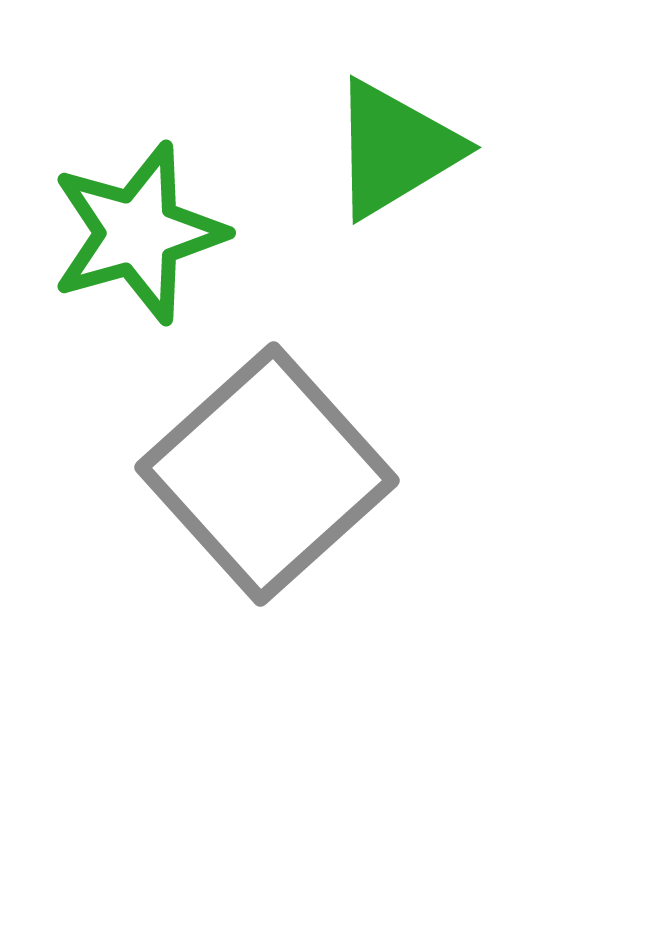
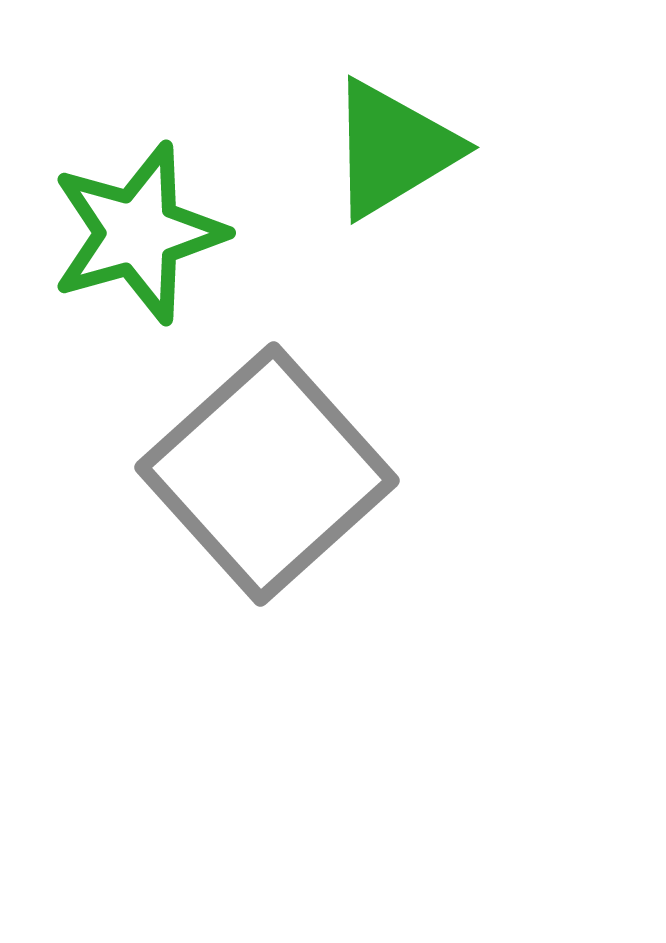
green triangle: moved 2 px left
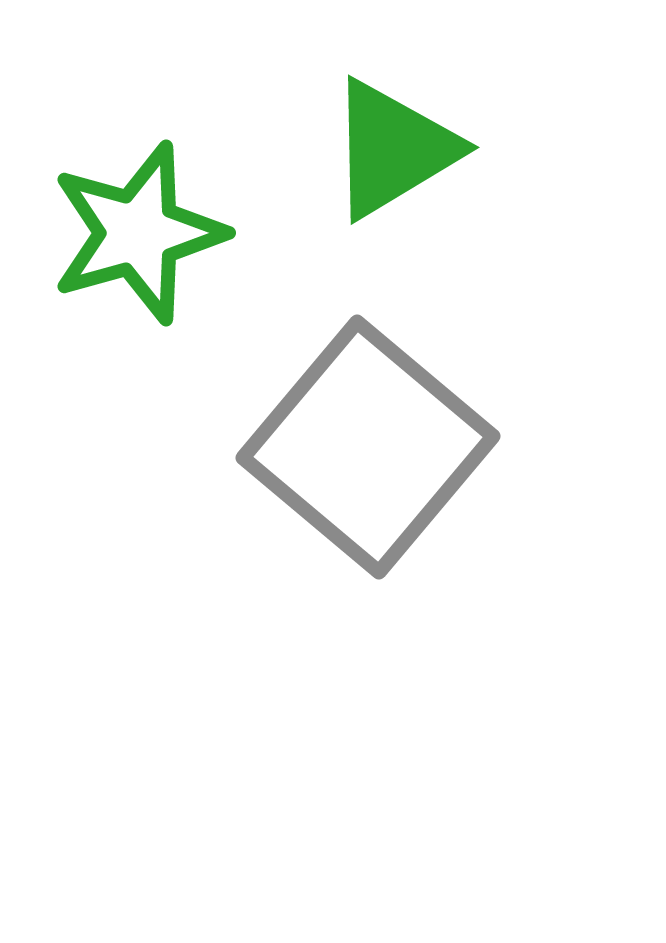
gray square: moved 101 px right, 27 px up; rotated 8 degrees counterclockwise
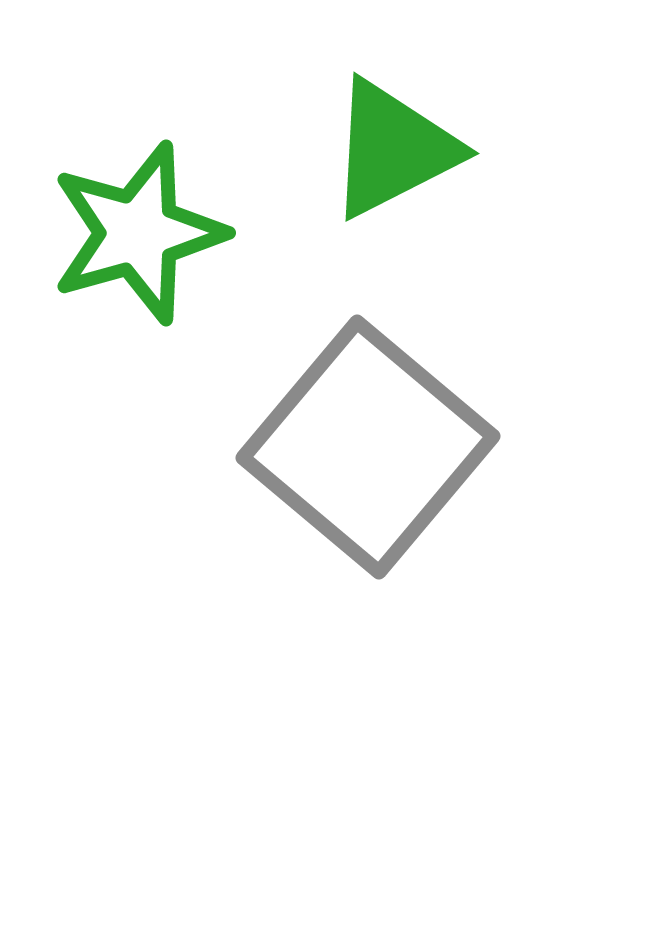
green triangle: rotated 4 degrees clockwise
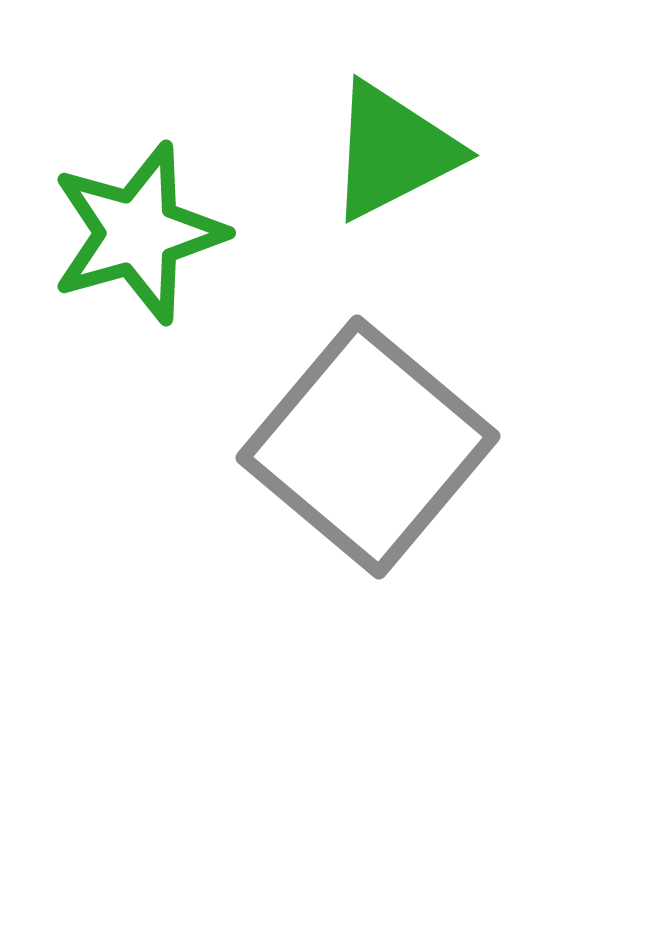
green triangle: moved 2 px down
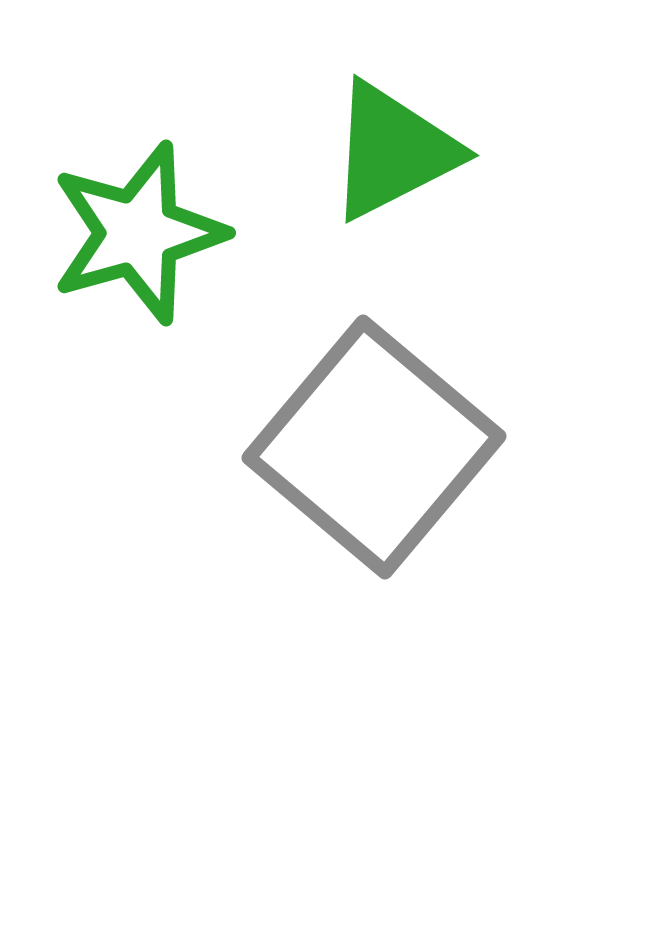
gray square: moved 6 px right
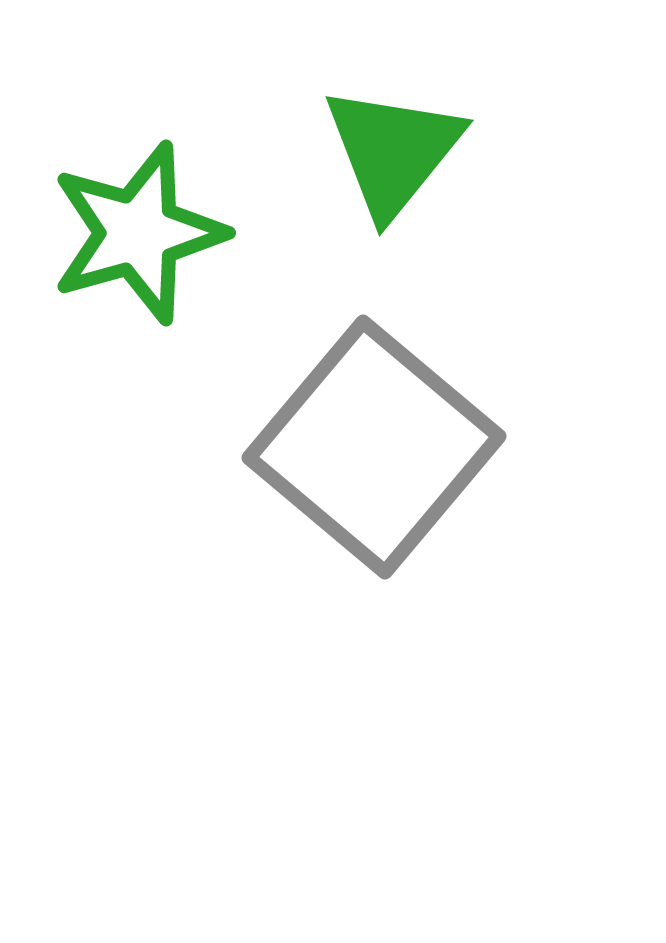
green triangle: rotated 24 degrees counterclockwise
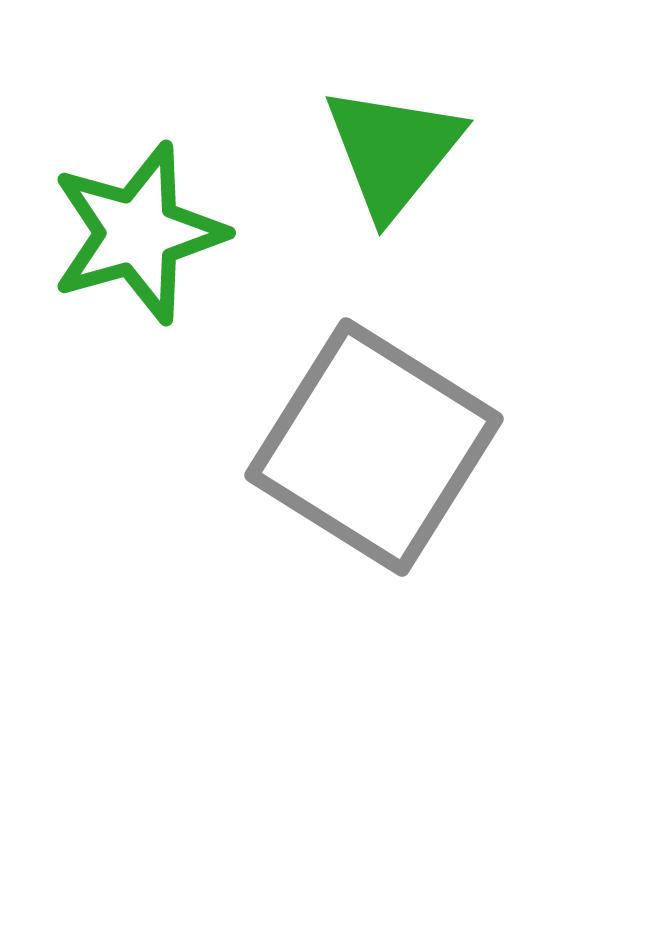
gray square: rotated 8 degrees counterclockwise
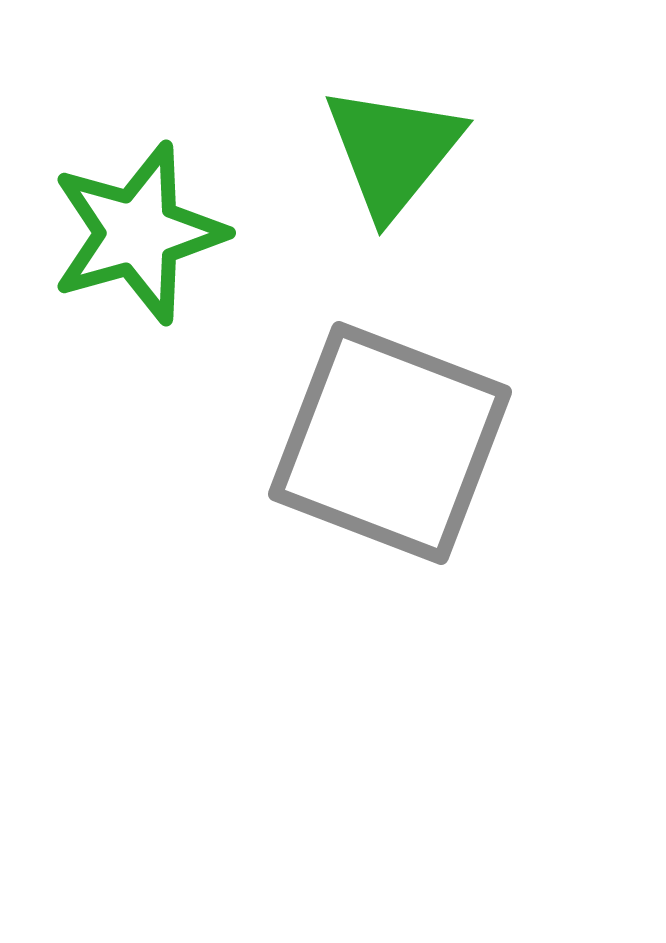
gray square: moved 16 px right, 4 px up; rotated 11 degrees counterclockwise
